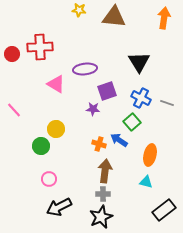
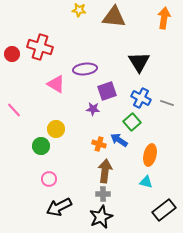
red cross: rotated 20 degrees clockwise
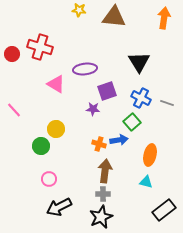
blue arrow: rotated 138 degrees clockwise
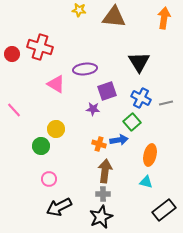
gray line: moved 1 px left; rotated 32 degrees counterclockwise
